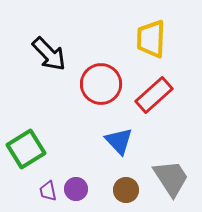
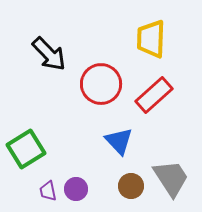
brown circle: moved 5 px right, 4 px up
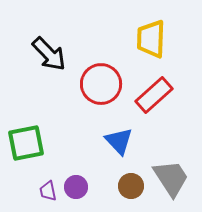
green square: moved 6 px up; rotated 21 degrees clockwise
purple circle: moved 2 px up
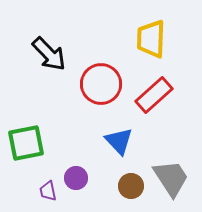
purple circle: moved 9 px up
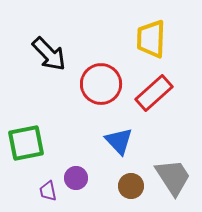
red rectangle: moved 2 px up
gray trapezoid: moved 2 px right, 1 px up
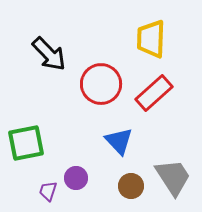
purple trapezoid: rotated 30 degrees clockwise
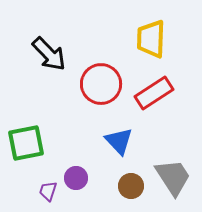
red rectangle: rotated 9 degrees clockwise
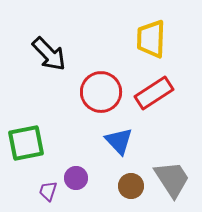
red circle: moved 8 px down
gray trapezoid: moved 1 px left, 2 px down
